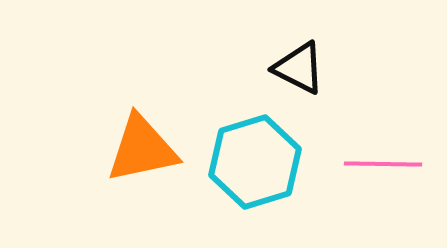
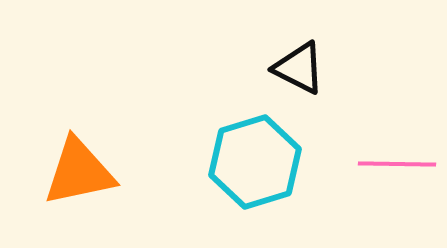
orange triangle: moved 63 px left, 23 px down
pink line: moved 14 px right
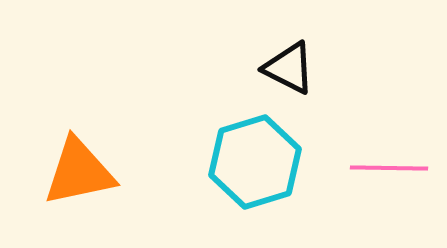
black triangle: moved 10 px left
pink line: moved 8 px left, 4 px down
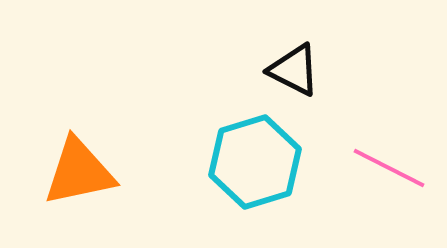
black triangle: moved 5 px right, 2 px down
pink line: rotated 26 degrees clockwise
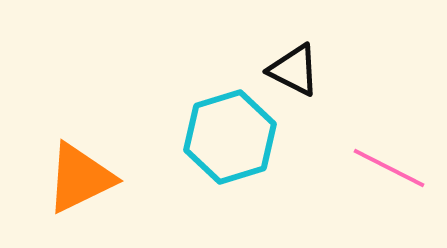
cyan hexagon: moved 25 px left, 25 px up
orange triangle: moved 1 px right, 6 px down; rotated 14 degrees counterclockwise
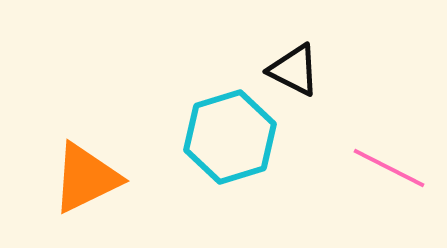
orange triangle: moved 6 px right
